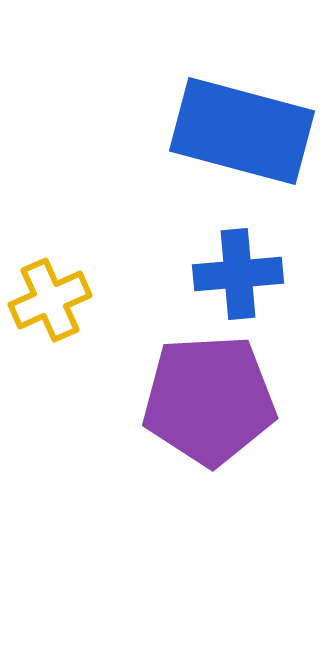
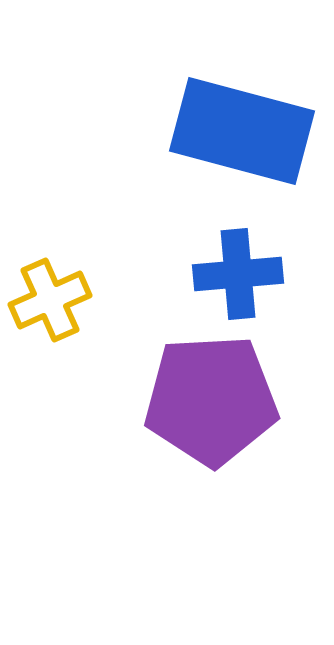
purple pentagon: moved 2 px right
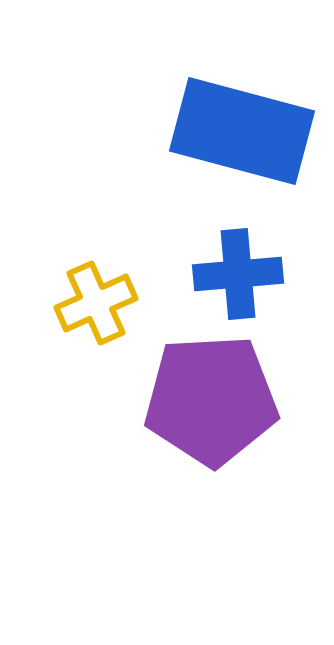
yellow cross: moved 46 px right, 3 px down
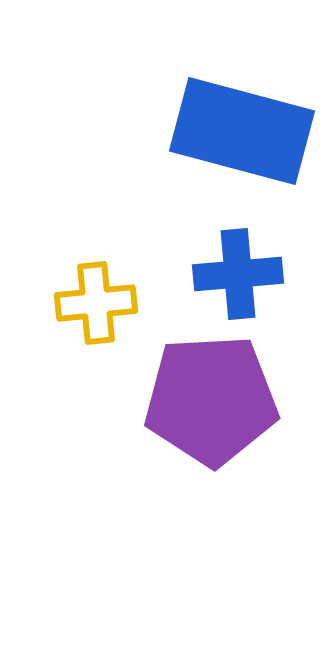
yellow cross: rotated 18 degrees clockwise
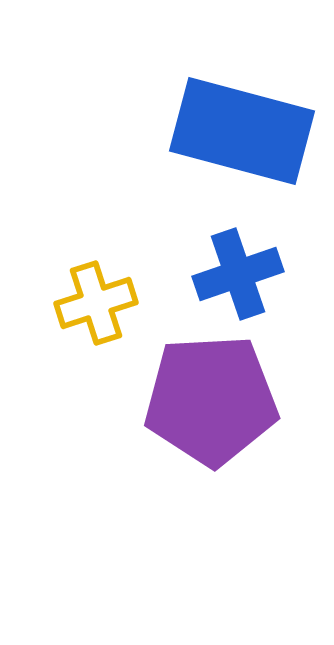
blue cross: rotated 14 degrees counterclockwise
yellow cross: rotated 12 degrees counterclockwise
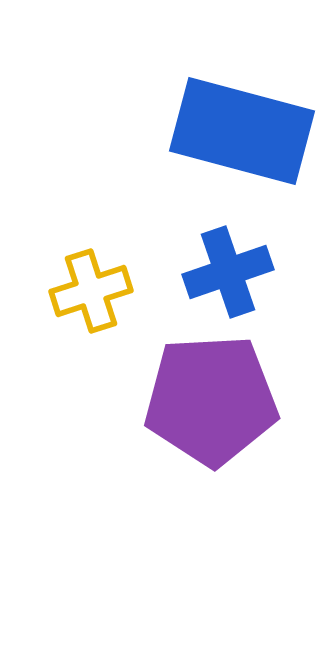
blue cross: moved 10 px left, 2 px up
yellow cross: moved 5 px left, 12 px up
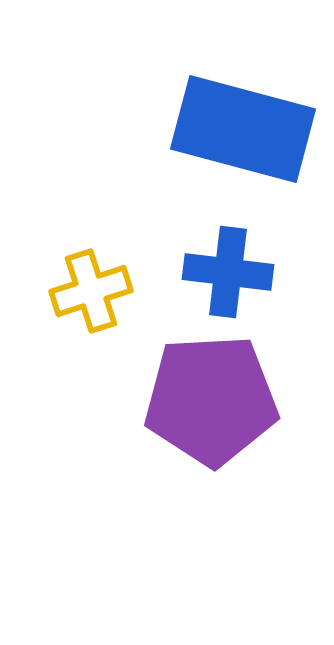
blue rectangle: moved 1 px right, 2 px up
blue cross: rotated 26 degrees clockwise
